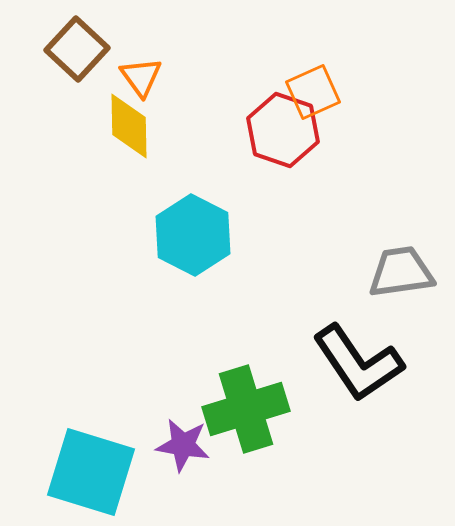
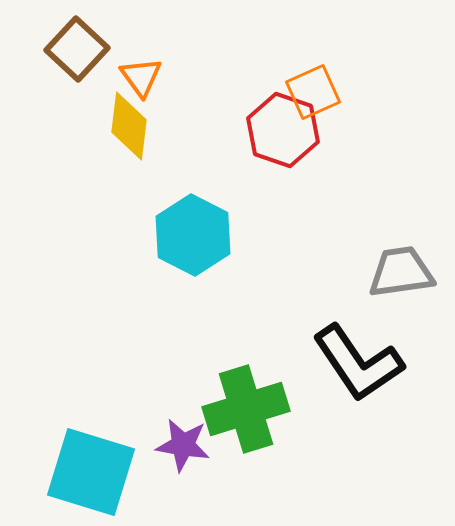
yellow diamond: rotated 8 degrees clockwise
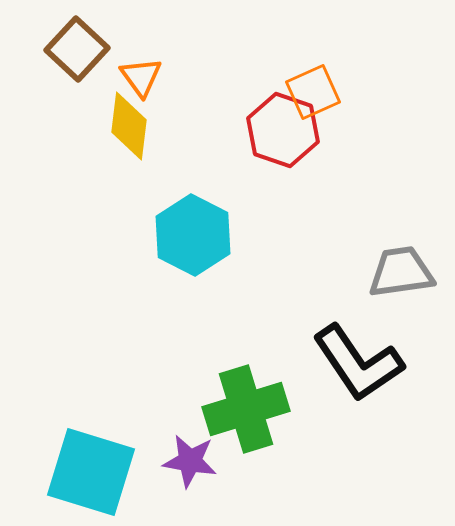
purple star: moved 7 px right, 16 px down
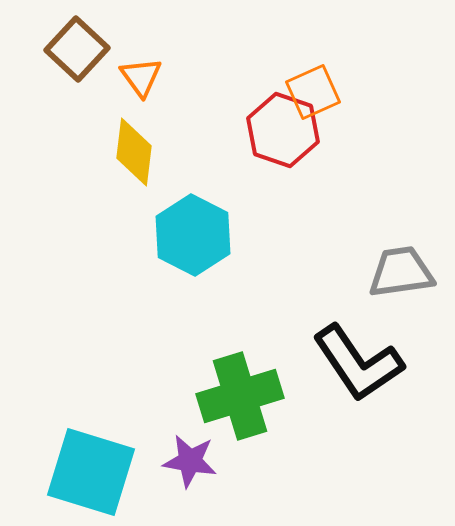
yellow diamond: moved 5 px right, 26 px down
green cross: moved 6 px left, 13 px up
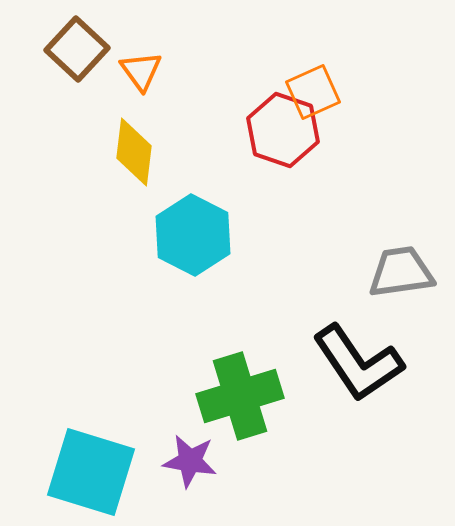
orange triangle: moved 6 px up
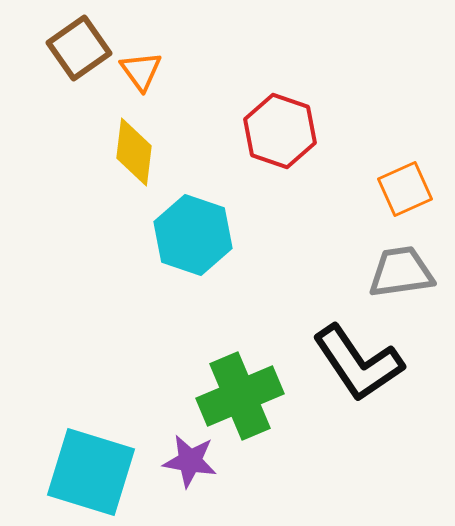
brown square: moved 2 px right, 1 px up; rotated 12 degrees clockwise
orange square: moved 92 px right, 97 px down
red hexagon: moved 3 px left, 1 px down
cyan hexagon: rotated 8 degrees counterclockwise
green cross: rotated 6 degrees counterclockwise
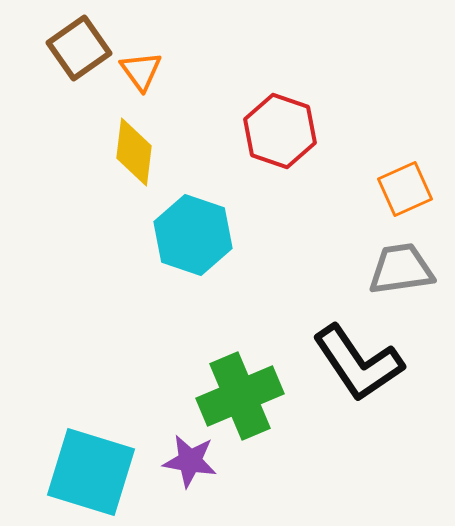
gray trapezoid: moved 3 px up
